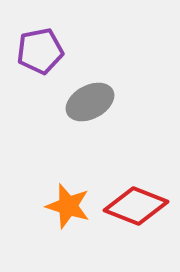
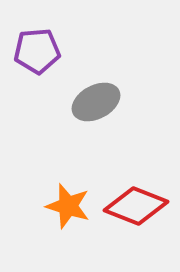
purple pentagon: moved 3 px left; rotated 6 degrees clockwise
gray ellipse: moved 6 px right
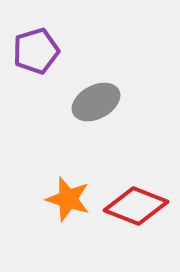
purple pentagon: moved 1 px left; rotated 12 degrees counterclockwise
orange star: moved 7 px up
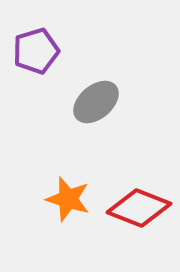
gray ellipse: rotated 12 degrees counterclockwise
red diamond: moved 3 px right, 2 px down
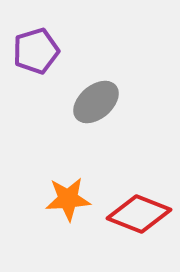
orange star: rotated 21 degrees counterclockwise
red diamond: moved 6 px down
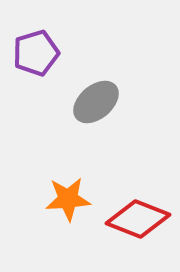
purple pentagon: moved 2 px down
red diamond: moved 1 px left, 5 px down
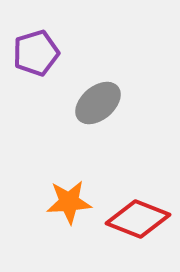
gray ellipse: moved 2 px right, 1 px down
orange star: moved 1 px right, 3 px down
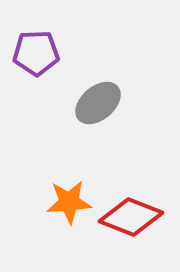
purple pentagon: rotated 15 degrees clockwise
red diamond: moved 7 px left, 2 px up
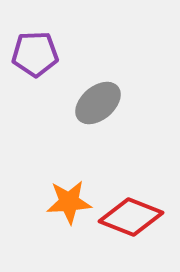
purple pentagon: moved 1 px left, 1 px down
